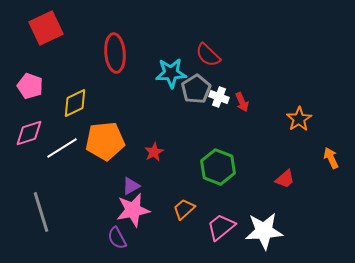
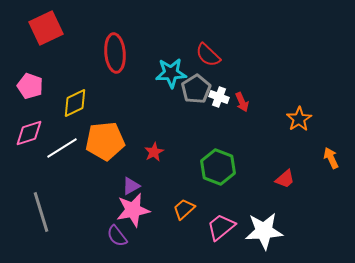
purple semicircle: moved 2 px up; rotated 10 degrees counterclockwise
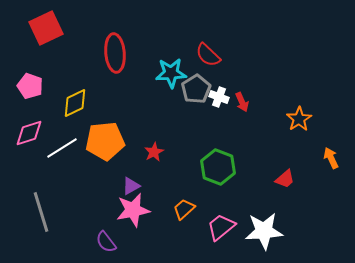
purple semicircle: moved 11 px left, 6 px down
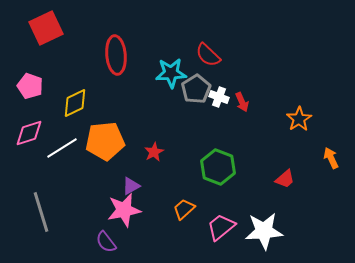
red ellipse: moved 1 px right, 2 px down
pink star: moved 9 px left
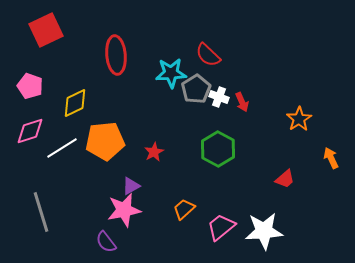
red square: moved 2 px down
pink diamond: moved 1 px right, 2 px up
green hexagon: moved 18 px up; rotated 8 degrees clockwise
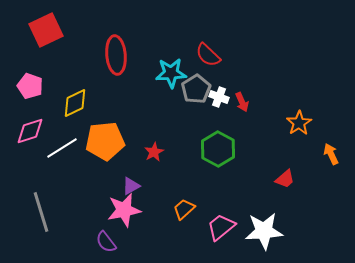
orange star: moved 4 px down
orange arrow: moved 4 px up
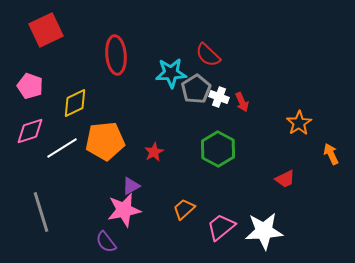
red trapezoid: rotated 15 degrees clockwise
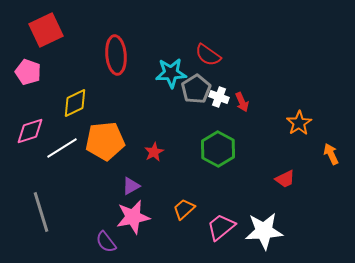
red semicircle: rotated 8 degrees counterclockwise
pink pentagon: moved 2 px left, 14 px up
pink star: moved 9 px right, 7 px down
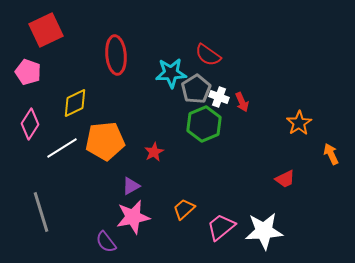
pink diamond: moved 7 px up; rotated 40 degrees counterclockwise
green hexagon: moved 14 px left, 25 px up; rotated 8 degrees clockwise
